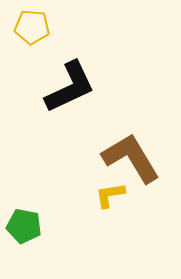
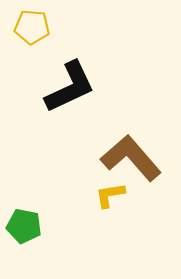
brown L-shape: rotated 10 degrees counterclockwise
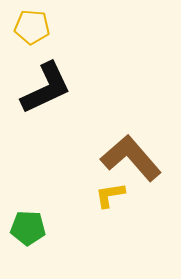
black L-shape: moved 24 px left, 1 px down
green pentagon: moved 4 px right, 2 px down; rotated 8 degrees counterclockwise
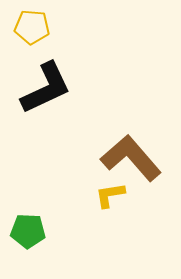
green pentagon: moved 3 px down
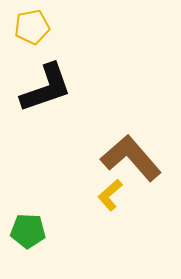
yellow pentagon: rotated 16 degrees counterclockwise
black L-shape: rotated 6 degrees clockwise
yellow L-shape: rotated 32 degrees counterclockwise
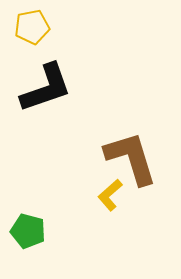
brown L-shape: rotated 24 degrees clockwise
green pentagon: rotated 12 degrees clockwise
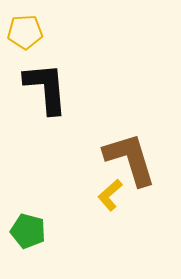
yellow pentagon: moved 7 px left, 5 px down; rotated 8 degrees clockwise
black L-shape: rotated 76 degrees counterclockwise
brown L-shape: moved 1 px left, 1 px down
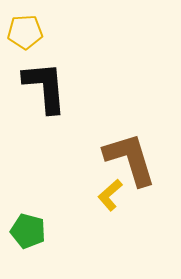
black L-shape: moved 1 px left, 1 px up
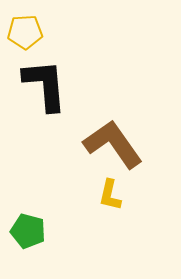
black L-shape: moved 2 px up
brown L-shape: moved 17 px left, 15 px up; rotated 18 degrees counterclockwise
yellow L-shape: rotated 36 degrees counterclockwise
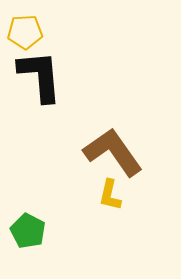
black L-shape: moved 5 px left, 9 px up
brown L-shape: moved 8 px down
green pentagon: rotated 12 degrees clockwise
